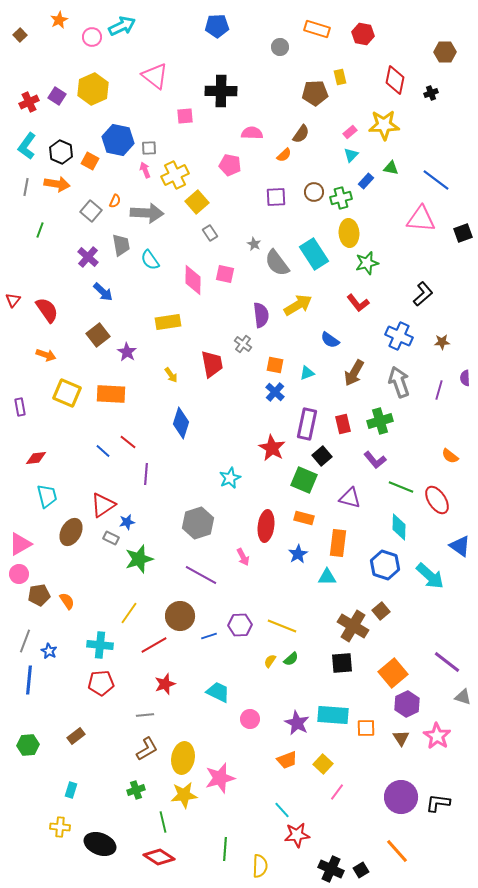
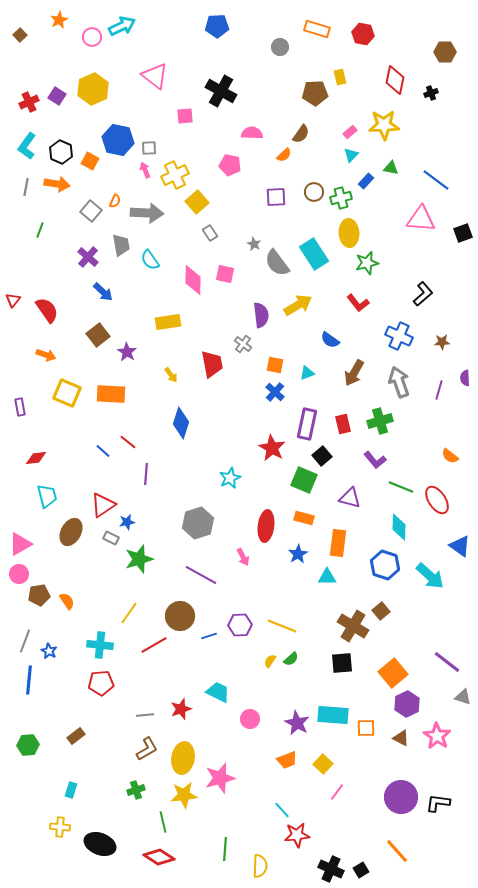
black cross at (221, 91): rotated 28 degrees clockwise
red star at (165, 684): moved 16 px right, 25 px down
brown triangle at (401, 738): rotated 30 degrees counterclockwise
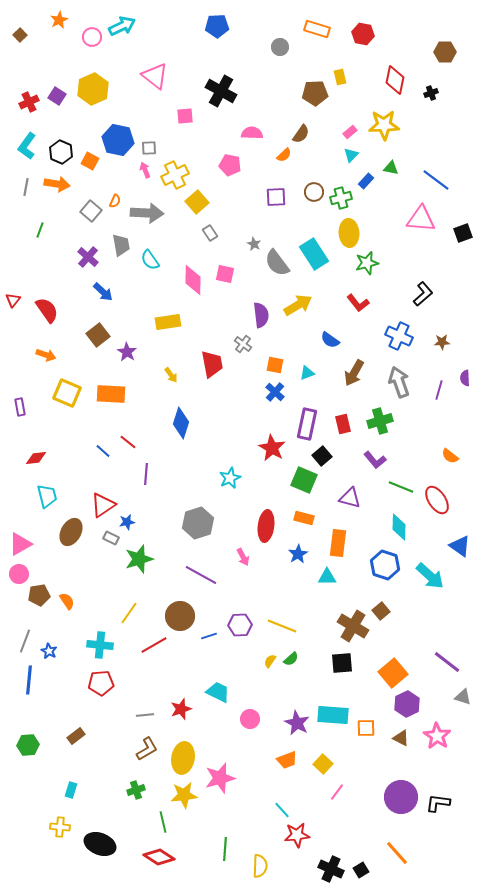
orange line at (397, 851): moved 2 px down
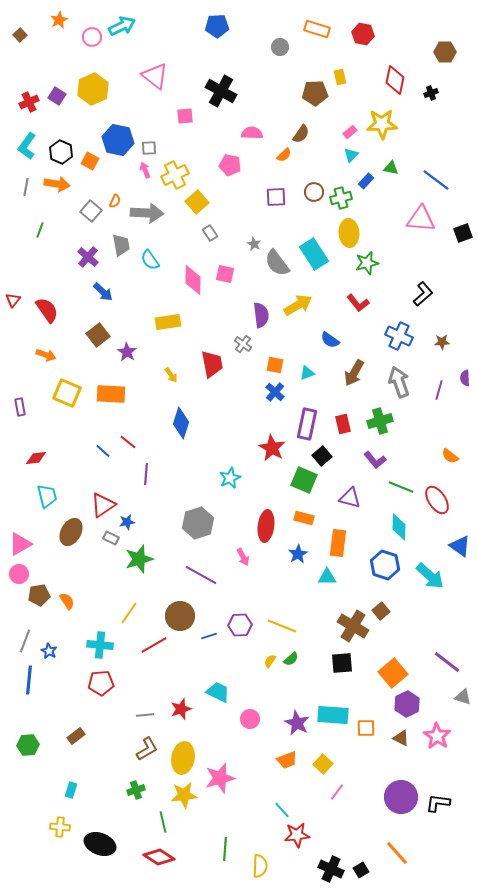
yellow star at (384, 125): moved 2 px left, 1 px up
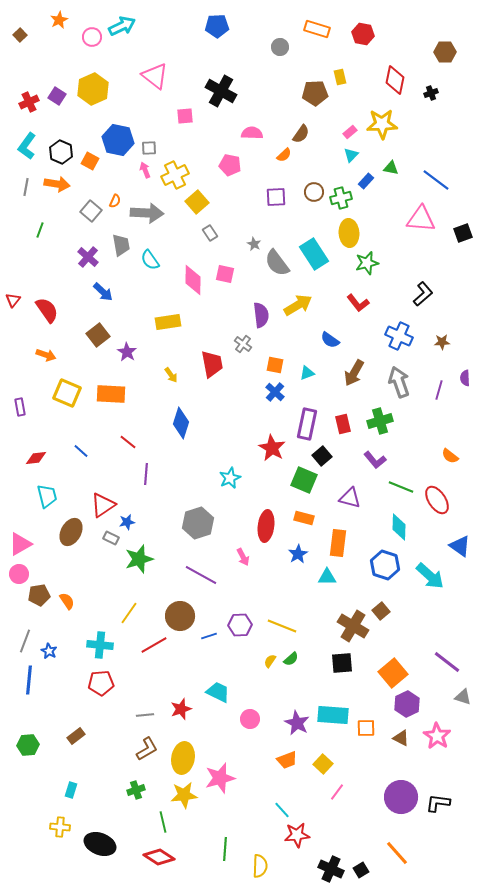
blue line at (103, 451): moved 22 px left
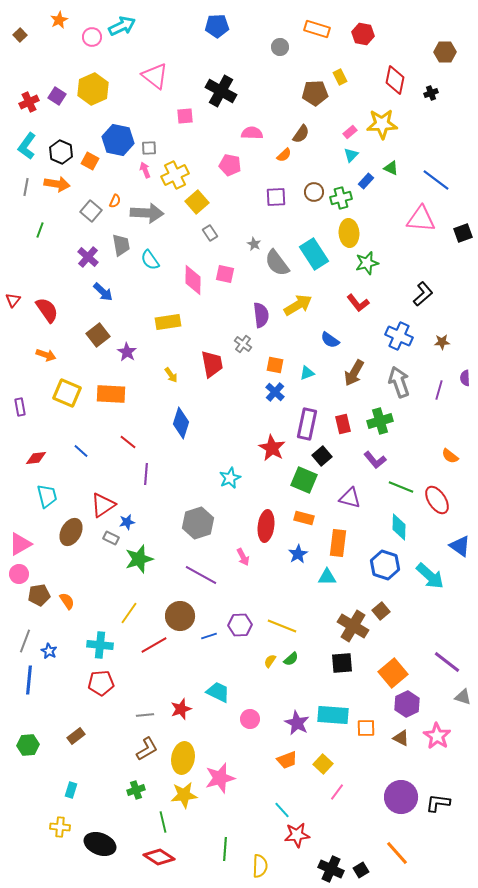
yellow rectangle at (340, 77): rotated 14 degrees counterclockwise
green triangle at (391, 168): rotated 14 degrees clockwise
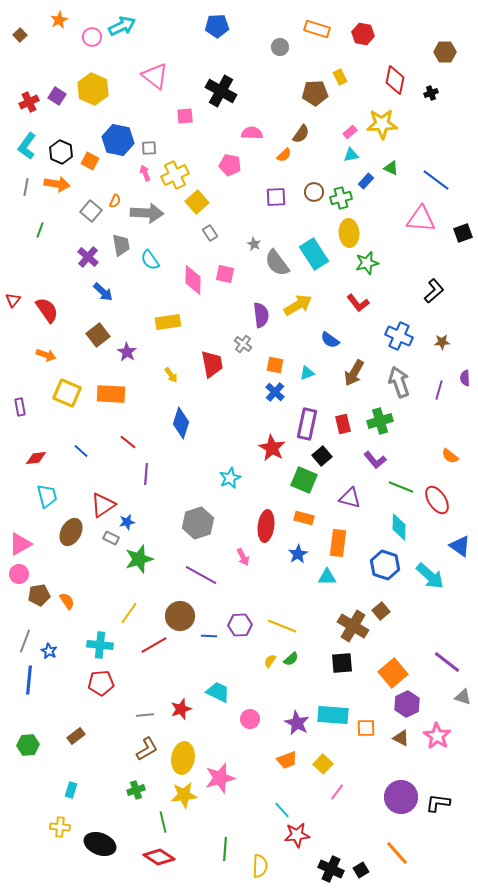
yellow hexagon at (93, 89): rotated 12 degrees counterclockwise
cyan triangle at (351, 155): rotated 35 degrees clockwise
pink arrow at (145, 170): moved 3 px down
black L-shape at (423, 294): moved 11 px right, 3 px up
blue line at (209, 636): rotated 21 degrees clockwise
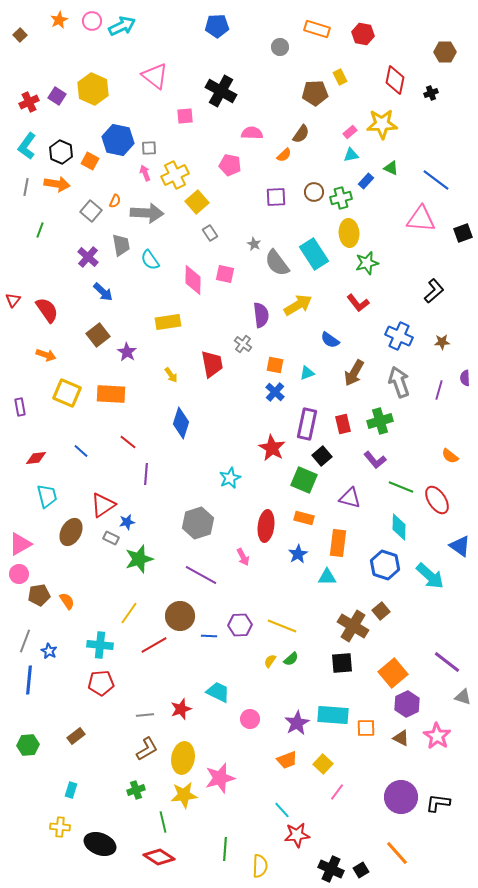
pink circle at (92, 37): moved 16 px up
purple star at (297, 723): rotated 15 degrees clockwise
